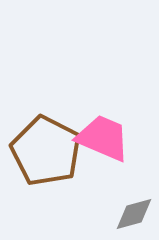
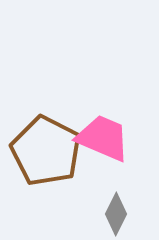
gray diamond: moved 18 px left; rotated 48 degrees counterclockwise
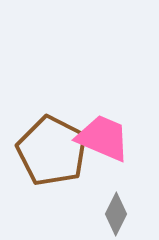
brown pentagon: moved 6 px right
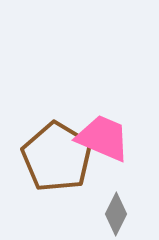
brown pentagon: moved 5 px right, 6 px down; rotated 4 degrees clockwise
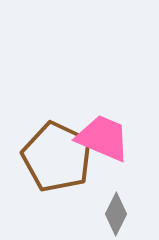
brown pentagon: rotated 6 degrees counterclockwise
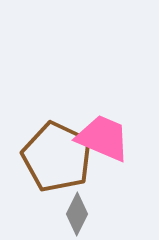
gray diamond: moved 39 px left
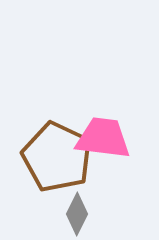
pink trapezoid: rotated 16 degrees counterclockwise
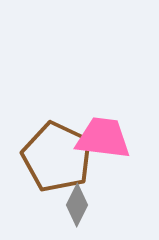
gray diamond: moved 9 px up
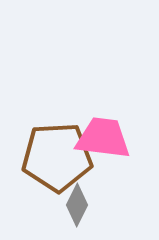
brown pentagon: rotated 28 degrees counterclockwise
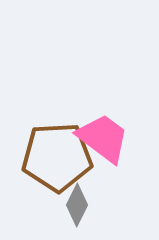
pink trapezoid: rotated 30 degrees clockwise
